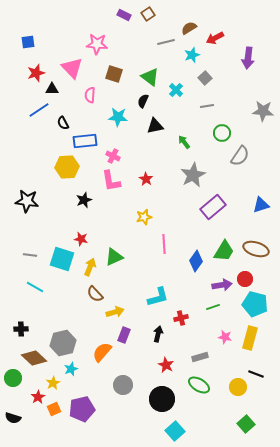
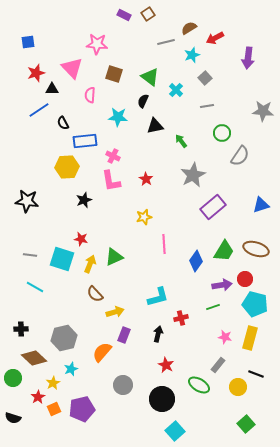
green arrow at (184, 142): moved 3 px left, 1 px up
yellow arrow at (90, 267): moved 3 px up
gray hexagon at (63, 343): moved 1 px right, 5 px up
gray rectangle at (200, 357): moved 18 px right, 8 px down; rotated 35 degrees counterclockwise
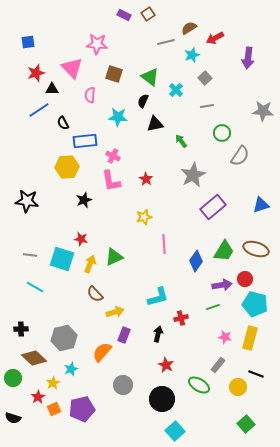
black triangle at (155, 126): moved 2 px up
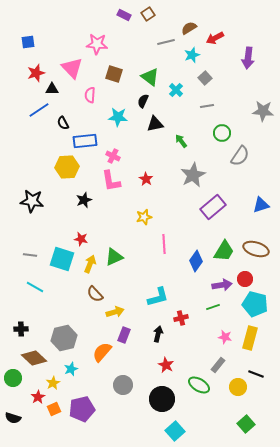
black star at (27, 201): moved 5 px right
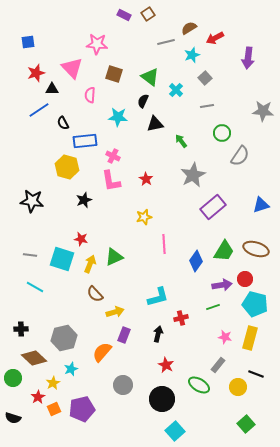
yellow hexagon at (67, 167): rotated 20 degrees clockwise
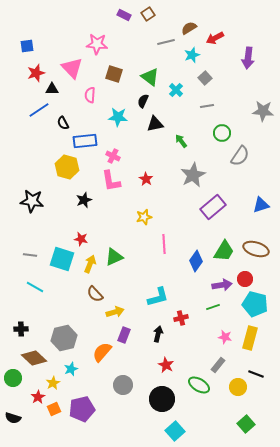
blue square at (28, 42): moved 1 px left, 4 px down
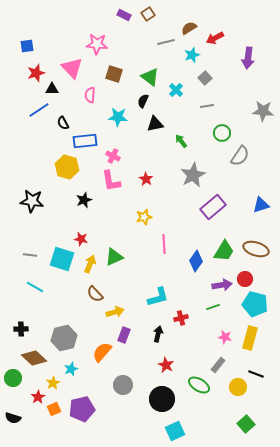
cyan square at (175, 431): rotated 18 degrees clockwise
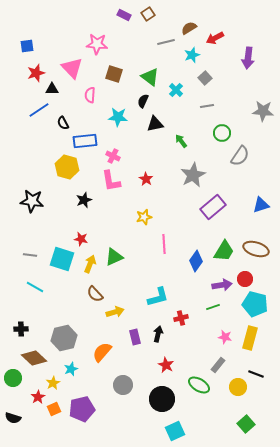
purple rectangle at (124, 335): moved 11 px right, 2 px down; rotated 35 degrees counterclockwise
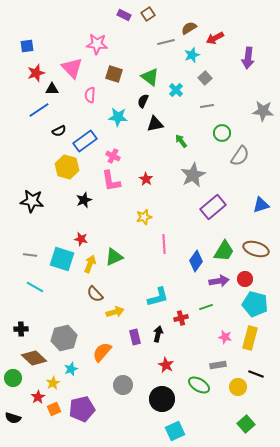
black semicircle at (63, 123): moved 4 px left, 8 px down; rotated 88 degrees counterclockwise
blue rectangle at (85, 141): rotated 30 degrees counterclockwise
purple arrow at (222, 285): moved 3 px left, 4 px up
green line at (213, 307): moved 7 px left
gray rectangle at (218, 365): rotated 42 degrees clockwise
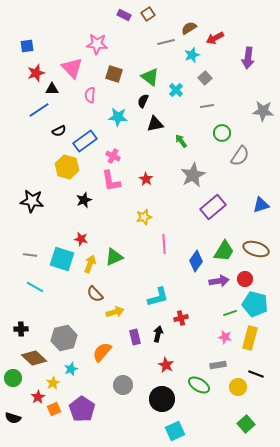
green line at (206, 307): moved 24 px right, 6 px down
purple pentagon at (82, 409): rotated 25 degrees counterclockwise
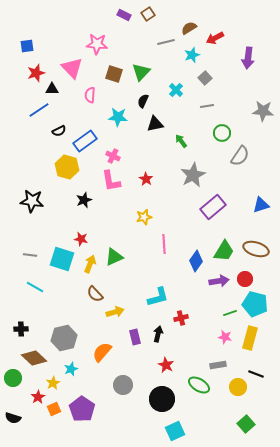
green triangle at (150, 77): moved 9 px left, 5 px up; rotated 36 degrees clockwise
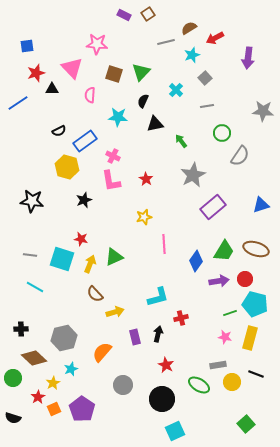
blue line at (39, 110): moved 21 px left, 7 px up
yellow circle at (238, 387): moved 6 px left, 5 px up
